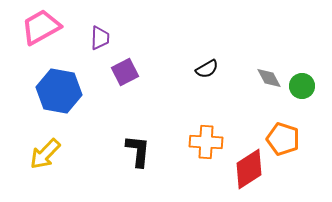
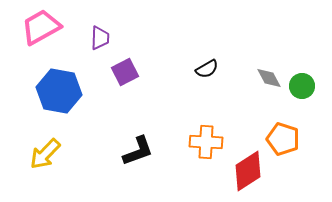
black L-shape: rotated 64 degrees clockwise
red diamond: moved 1 px left, 2 px down
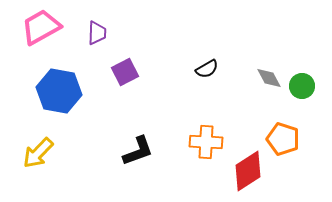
purple trapezoid: moved 3 px left, 5 px up
yellow arrow: moved 7 px left, 1 px up
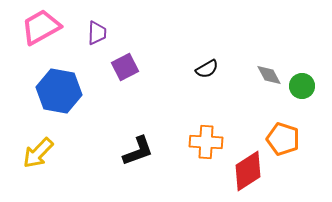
purple square: moved 5 px up
gray diamond: moved 3 px up
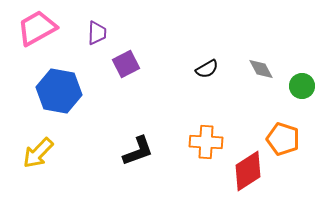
pink trapezoid: moved 4 px left, 1 px down
purple square: moved 1 px right, 3 px up
gray diamond: moved 8 px left, 6 px up
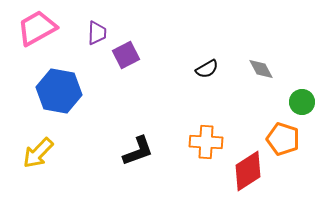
purple square: moved 9 px up
green circle: moved 16 px down
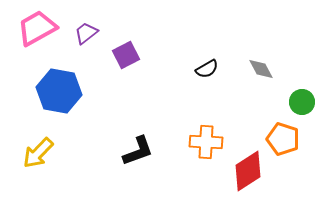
purple trapezoid: moved 11 px left; rotated 130 degrees counterclockwise
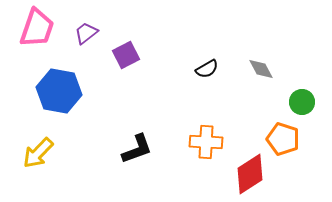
pink trapezoid: rotated 138 degrees clockwise
black L-shape: moved 1 px left, 2 px up
red diamond: moved 2 px right, 3 px down
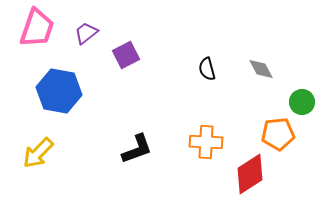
black semicircle: rotated 105 degrees clockwise
orange pentagon: moved 5 px left, 5 px up; rotated 24 degrees counterclockwise
